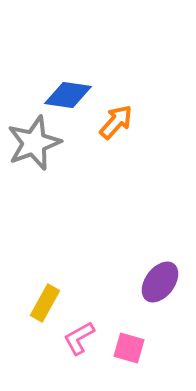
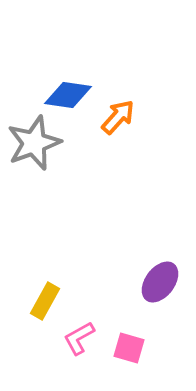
orange arrow: moved 2 px right, 5 px up
yellow rectangle: moved 2 px up
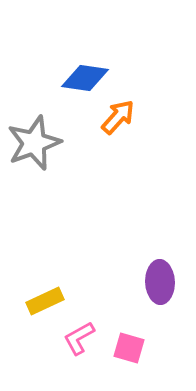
blue diamond: moved 17 px right, 17 px up
purple ellipse: rotated 39 degrees counterclockwise
yellow rectangle: rotated 36 degrees clockwise
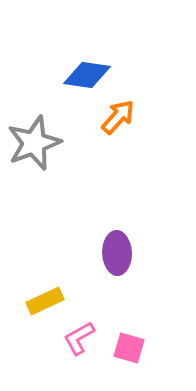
blue diamond: moved 2 px right, 3 px up
purple ellipse: moved 43 px left, 29 px up
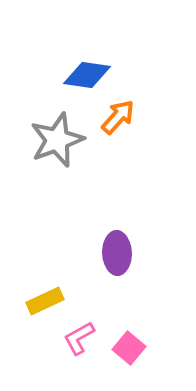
gray star: moved 23 px right, 3 px up
pink square: rotated 24 degrees clockwise
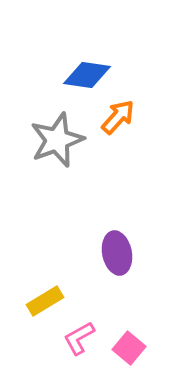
purple ellipse: rotated 9 degrees counterclockwise
yellow rectangle: rotated 6 degrees counterclockwise
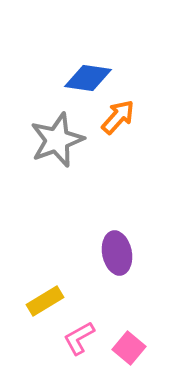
blue diamond: moved 1 px right, 3 px down
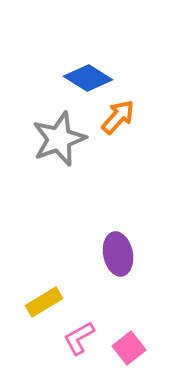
blue diamond: rotated 24 degrees clockwise
gray star: moved 2 px right, 1 px up
purple ellipse: moved 1 px right, 1 px down
yellow rectangle: moved 1 px left, 1 px down
pink square: rotated 12 degrees clockwise
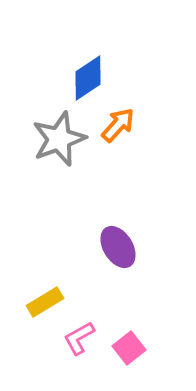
blue diamond: rotated 66 degrees counterclockwise
orange arrow: moved 8 px down
purple ellipse: moved 7 px up; rotated 21 degrees counterclockwise
yellow rectangle: moved 1 px right
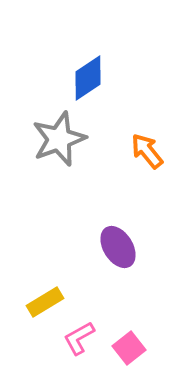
orange arrow: moved 29 px right, 26 px down; rotated 81 degrees counterclockwise
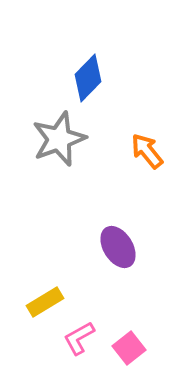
blue diamond: rotated 12 degrees counterclockwise
